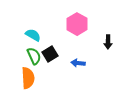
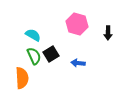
pink hexagon: rotated 15 degrees counterclockwise
black arrow: moved 9 px up
black square: moved 1 px right
orange semicircle: moved 6 px left
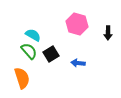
green semicircle: moved 5 px left, 5 px up; rotated 18 degrees counterclockwise
orange semicircle: rotated 15 degrees counterclockwise
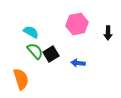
pink hexagon: rotated 25 degrees counterclockwise
cyan semicircle: moved 2 px left, 3 px up
green semicircle: moved 6 px right
orange semicircle: moved 1 px left, 1 px down
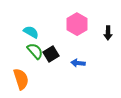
pink hexagon: rotated 20 degrees counterclockwise
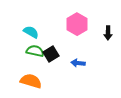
green semicircle: rotated 36 degrees counterclockwise
orange semicircle: moved 10 px right, 2 px down; rotated 55 degrees counterclockwise
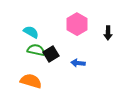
green semicircle: moved 1 px right, 1 px up
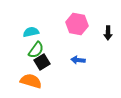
pink hexagon: rotated 20 degrees counterclockwise
cyan semicircle: rotated 42 degrees counterclockwise
green semicircle: rotated 114 degrees clockwise
black square: moved 9 px left, 8 px down
blue arrow: moved 3 px up
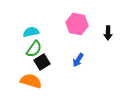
green semicircle: moved 2 px left, 1 px up
blue arrow: rotated 64 degrees counterclockwise
